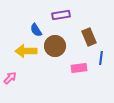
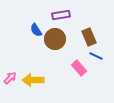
brown circle: moved 7 px up
yellow arrow: moved 7 px right, 29 px down
blue line: moved 5 px left, 2 px up; rotated 72 degrees counterclockwise
pink rectangle: rotated 56 degrees clockwise
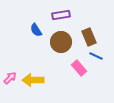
brown circle: moved 6 px right, 3 px down
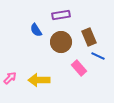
blue line: moved 2 px right
yellow arrow: moved 6 px right
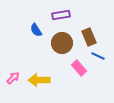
brown circle: moved 1 px right, 1 px down
pink arrow: moved 3 px right
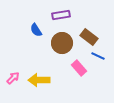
brown rectangle: rotated 30 degrees counterclockwise
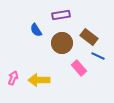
pink arrow: rotated 24 degrees counterclockwise
